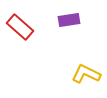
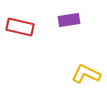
red rectangle: rotated 28 degrees counterclockwise
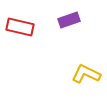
purple rectangle: rotated 10 degrees counterclockwise
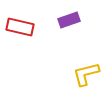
yellow L-shape: rotated 40 degrees counterclockwise
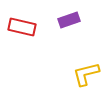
red rectangle: moved 2 px right
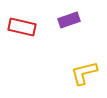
yellow L-shape: moved 2 px left, 1 px up
